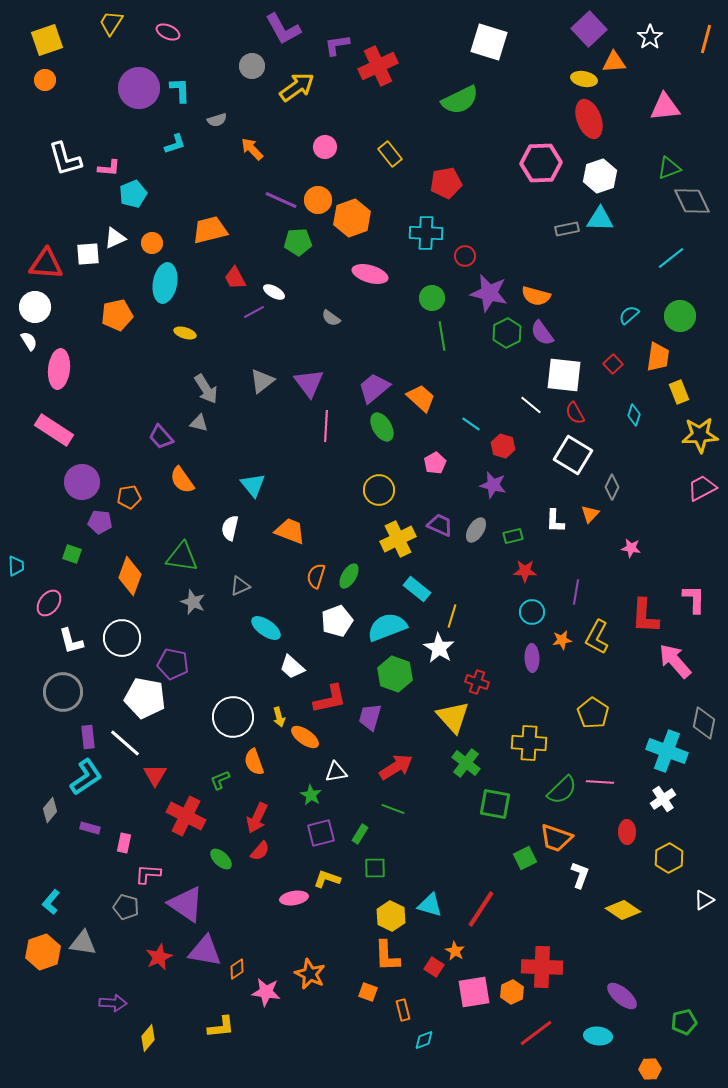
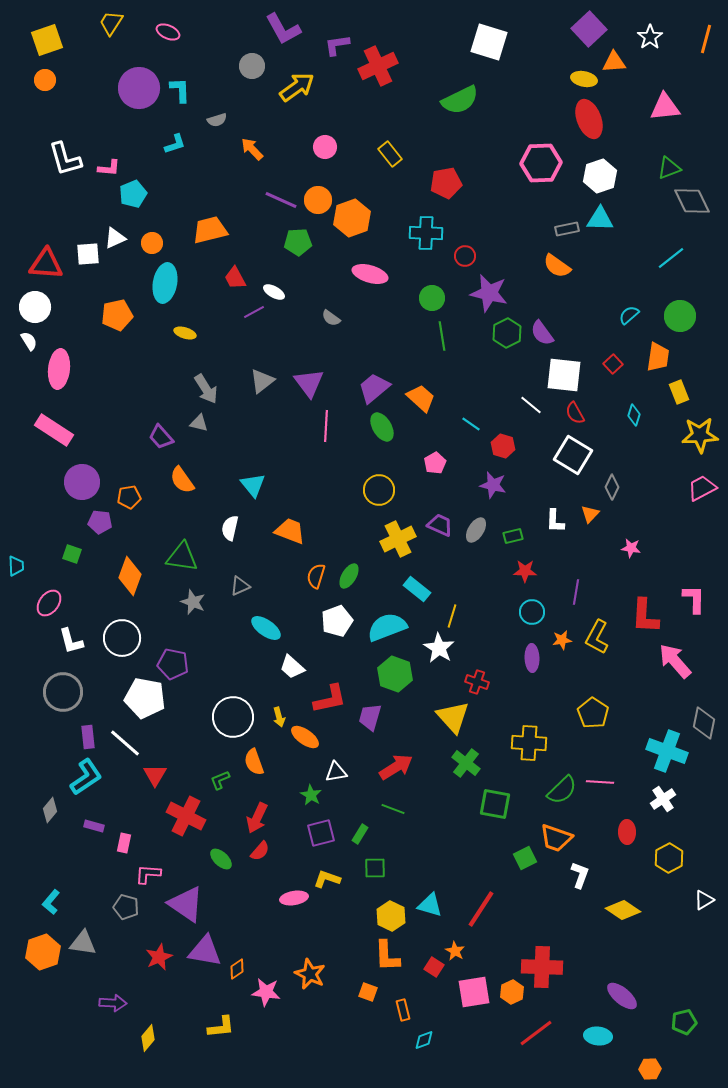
orange semicircle at (536, 296): moved 21 px right, 30 px up; rotated 20 degrees clockwise
purple rectangle at (90, 828): moved 4 px right, 2 px up
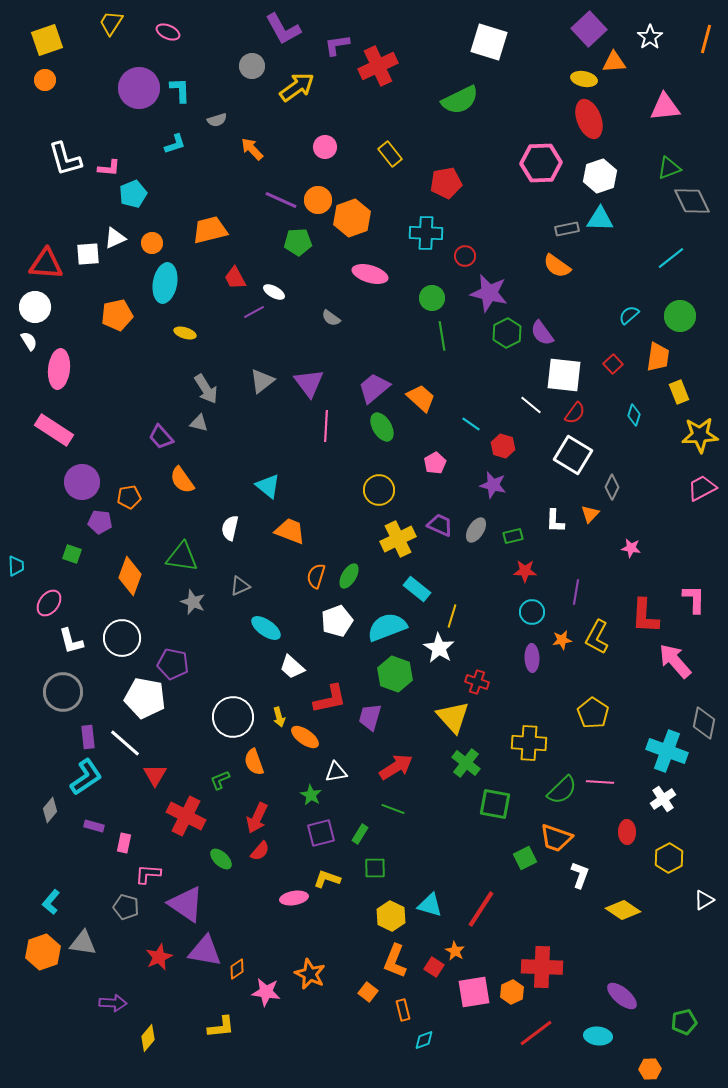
red semicircle at (575, 413): rotated 115 degrees counterclockwise
cyan triangle at (253, 485): moved 15 px right, 1 px down; rotated 12 degrees counterclockwise
orange L-shape at (387, 956): moved 8 px right, 5 px down; rotated 24 degrees clockwise
orange square at (368, 992): rotated 18 degrees clockwise
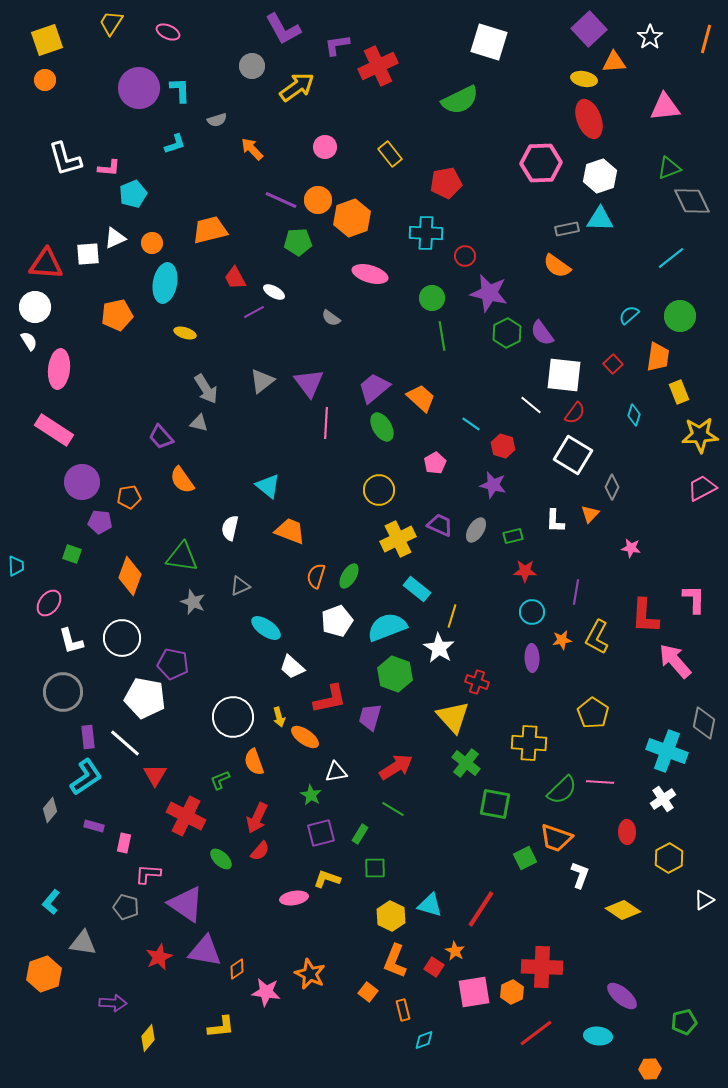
pink line at (326, 426): moved 3 px up
green line at (393, 809): rotated 10 degrees clockwise
orange hexagon at (43, 952): moved 1 px right, 22 px down
